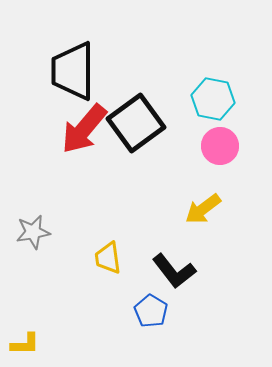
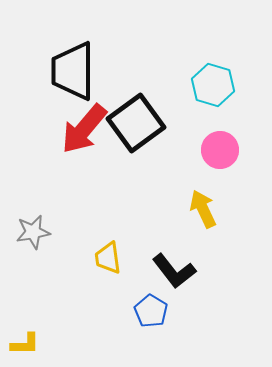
cyan hexagon: moved 14 px up; rotated 6 degrees clockwise
pink circle: moved 4 px down
yellow arrow: rotated 102 degrees clockwise
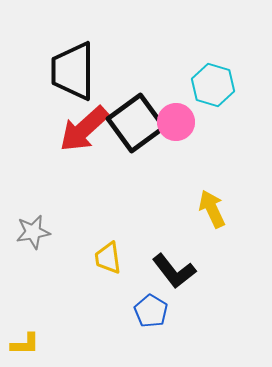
red arrow: rotated 8 degrees clockwise
pink circle: moved 44 px left, 28 px up
yellow arrow: moved 9 px right
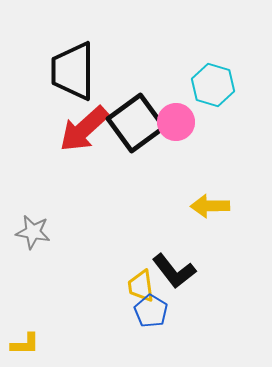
yellow arrow: moved 2 px left, 3 px up; rotated 66 degrees counterclockwise
gray star: rotated 20 degrees clockwise
yellow trapezoid: moved 33 px right, 28 px down
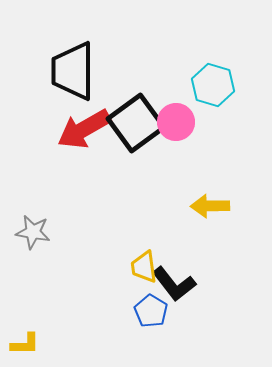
red arrow: rotated 12 degrees clockwise
black L-shape: moved 13 px down
yellow trapezoid: moved 3 px right, 19 px up
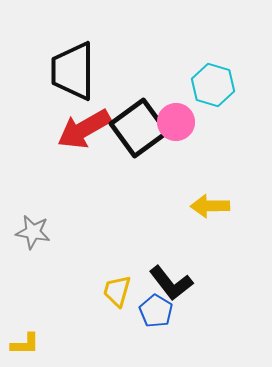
black square: moved 3 px right, 5 px down
yellow trapezoid: moved 27 px left, 24 px down; rotated 24 degrees clockwise
black L-shape: moved 3 px left, 1 px up
blue pentagon: moved 5 px right
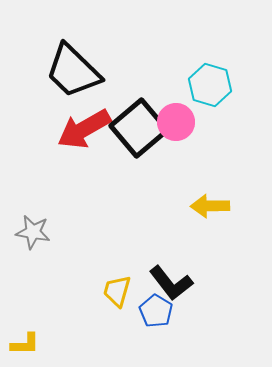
black trapezoid: rotated 46 degrees counterclockwise
cyan hexagon: moved 3 px left
black square: rotated 4 degrees counterclockwise
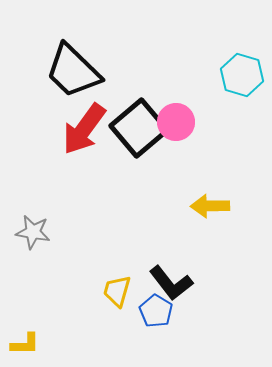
cyan hexagon: moved 32 px right, 10 px up
red arrow: rotated 24 degrees counterclockwise
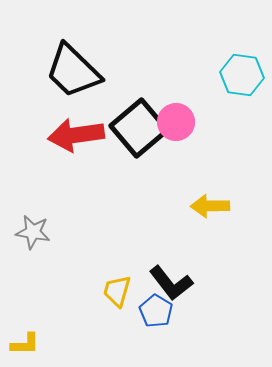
cyan hexagon: rotated 9 degrees counterclockwise
red arrow: moved 8 px left, 6 px down; rotated 46 degrees clockwise
